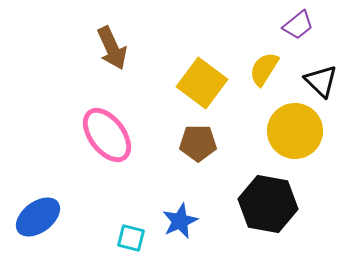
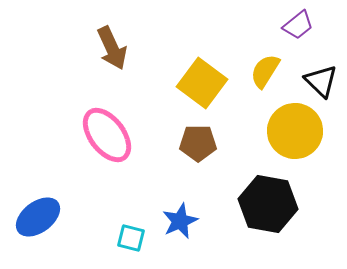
yellow semicircle: moved 1 px right, 2 px down
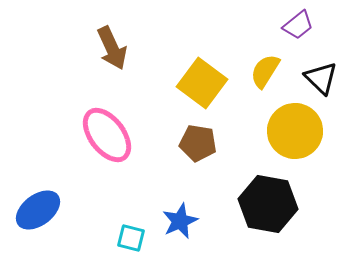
black triangle: moved 3 px up
brown pentagon: rotated 9 degrees clockwise
blue ellipse: moved 7 px up
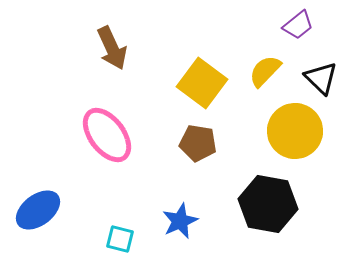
yellow semicircle: rotated 12 degrees clockwise
cyan square: moved 11 px left, 1 px down
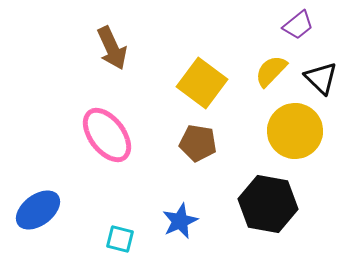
yellow semicircle: moved 6 px right
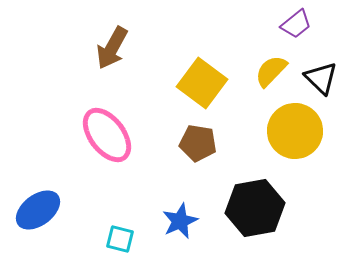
purple trapezoid: moved 2 px left, 1 px up
brown arrow: rotated 54 degrees clockwise
black hexagon: moved 13 px left, 4 px down; rotated 20 degrees counterclockwise
